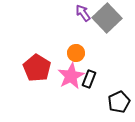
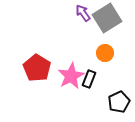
gray square: rotated 12 degrees clockwise
orange circle: moved 29 px right
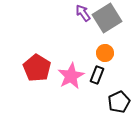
black rectangle: moved 8 px right, 4 px up
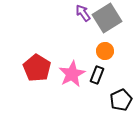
orange circle: moved 2 px up
pink star: moved 1 px right, 2 px up
black pentagon: moved 2 px right, 2 px up
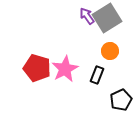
purple arrow: moved 4 px right, 3 px down
orange circle: moved 5 px right
red pentagon: rotated 16 degrees counterclockwise
pink star: moved 7 px left, 5 px up
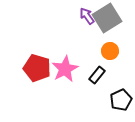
black rectangle: rotated 18 degrees clockwise
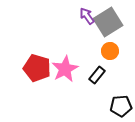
gray square: moved 1 px right, 4 px down
black pentagon: moved 6 px down; rotated 20 degrees clockwise
